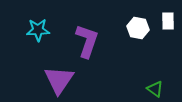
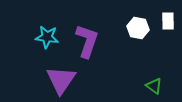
cyan star: moved 9 px right, 7 px down; rotated 10 degrees clockwise
purple triangle: moved 2 px right
green triangle: moved 1 px left, 3 px up
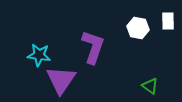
cyan star: moved 8 px left, 18 px down
purple L-shape: moved 6 px right, 6 px down
green triangle: moved 4 px left
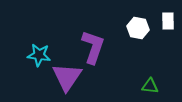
purple triangle: moved 6 px right, 3 px up
green triangle: rotated 30 degrees counterclockwise
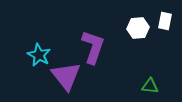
white rectangle: moved 3 px left; rotated 12 degrees clockwise
white hexagon: rotated 15 degrees counterclockwise
cyan star: rotated 20 degrees clockwise
purple triangle: moved 1 px left, 1 px up; rotated 12 degrees counterclockwise
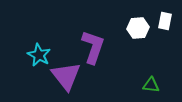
green triangle: moved 1 px right, 1 px up
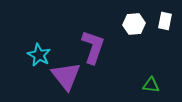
white hexagon: moved 4 px left, 4 px up
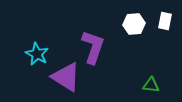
cyan star: moved 2 px left, 1 px up
purple triangle: moved 1 px down; rotated 20 degrees counterclockwise
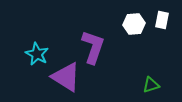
white rectangle: moved 3 px left, 1 px up
green triangle: rotated 24 degrees counterclockwise
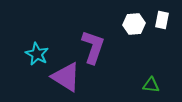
green triangle: rotated 24 degrees clockwise
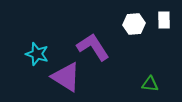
white rectangle: moved 2 px right; rotated 12 degrees counterclockwise
purple L-shape: rotated 52 degrees counterclockwise
cyan star: rotated 10 degrees counterclockwise
green triangle: moved 1 px left, 1 px up
